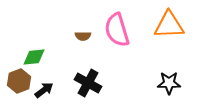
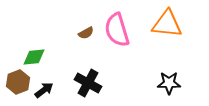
orange triangle: moved 2 px left, 1 px up; rotated 8 degrees clockwise
brown semicircle: moved 3 px right, 3 px up; rotated 28 degrees counterclockwise
brown hexagon: moved 1 px left, 1 px down
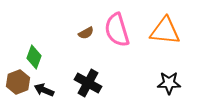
orange triangle: moved 2 px left, 7 px down
green diamond: rotated 65 degrees counterclockwise
black arrow: rotated 120 degrees counterclockwise
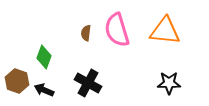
brown semicircle: rotated 126 degrees clockwise
green diamond: moved 10 px right
brown hexagon: moved 1 px left, 1 px up; rotated 20 degrees counterclockwise
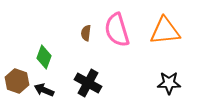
orange triangle: rotated 12 degrees counterclockwise
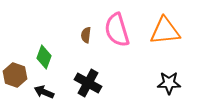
brown semicircle: moved 2 px down
brown hexagon: moved 2 px left, 6 px up
black arrow: moved 2 px down
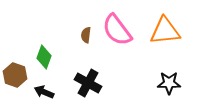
pink semicircle: rotated 20 degrees counterclockwise
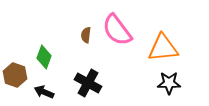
orange triangle: moved 2 px left, 17 px down
